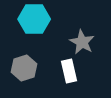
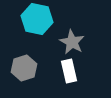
cyan hexagon: moved 3 px right; rotated 12 degrees clockwise
gray star: moved 10 px left
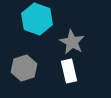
cyan hexagon: rotated 8 degrees clockwise
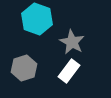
white rectangle: rotated 50 degrees clockwise
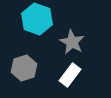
white rectangle: moved 1 px right, 4 px down
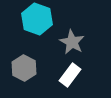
gray hexagon: rotated 15 degrees counterclockwise
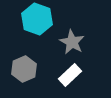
gray hexagon: moved 1 px down; rotated 10 degrees clockwise
white rectangle: rotated 10 degrees clockwise
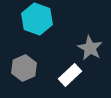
gray star: moved 18 px right, 6 px down
gray hexagon: moved 1 px up
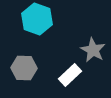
gray star: moved 3 px right, 2 px down
gray hexagon: rotated 25 degrees clockwise
